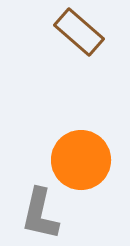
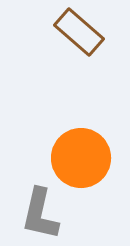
orange circle: moved 2 px up
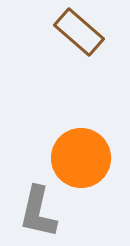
gray L-shape: moved 2 px left, 2 px up
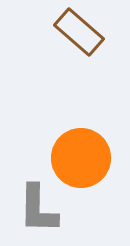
gray L-shape: moved 3 px up; rotated 12 degrees counterclockwise
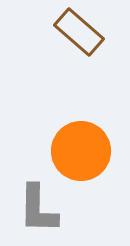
orange circle: moved 7 px up
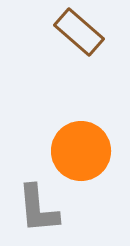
gray L-shape: rotated 6 degrees counterclockwise
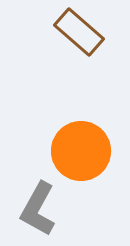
gray L-shape: rotated 34 degrees clockwise
